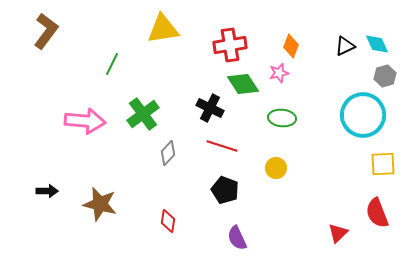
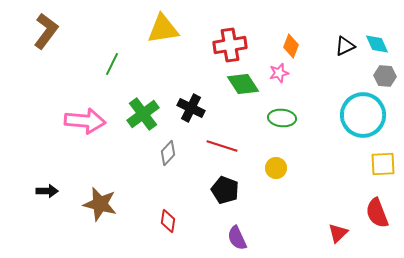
gray hexagon: rotated 20 degrees clockwise
black cross: moved 19 px left
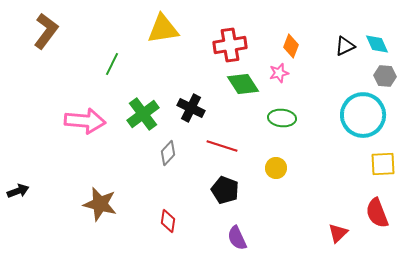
black arrow: moved 29 px left; rotated 20 degrees counterclockwise
